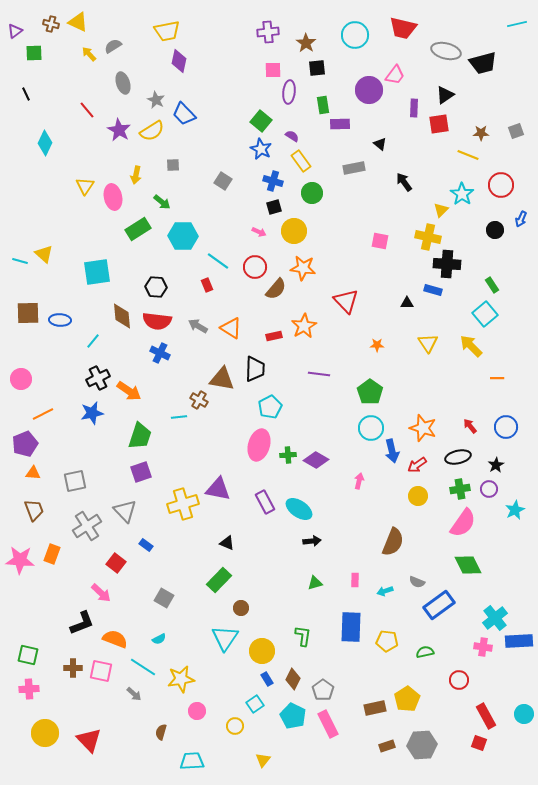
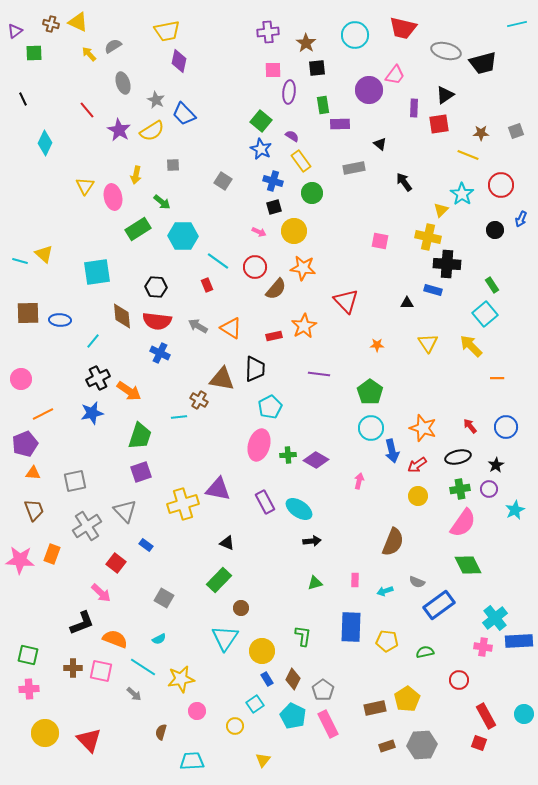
black line at (26, 94): moved 3 px left, 5 px down
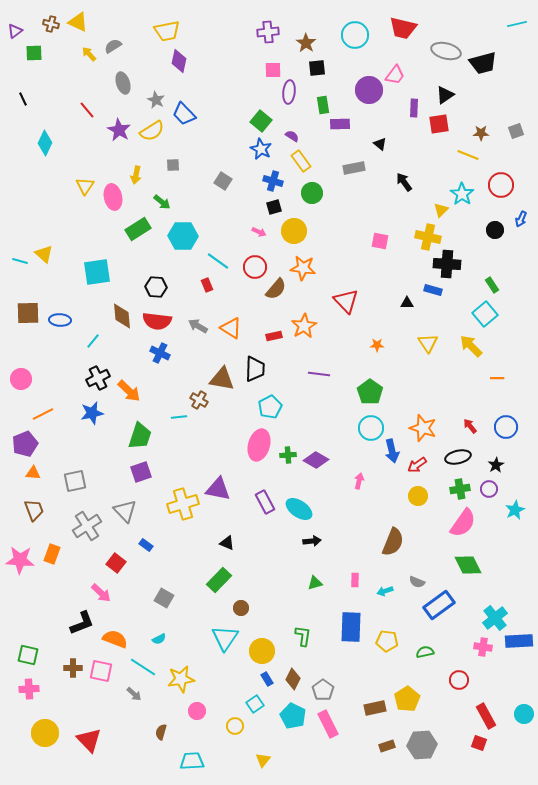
orange arrow at (129, 391): rotated 10 degrees clockwise
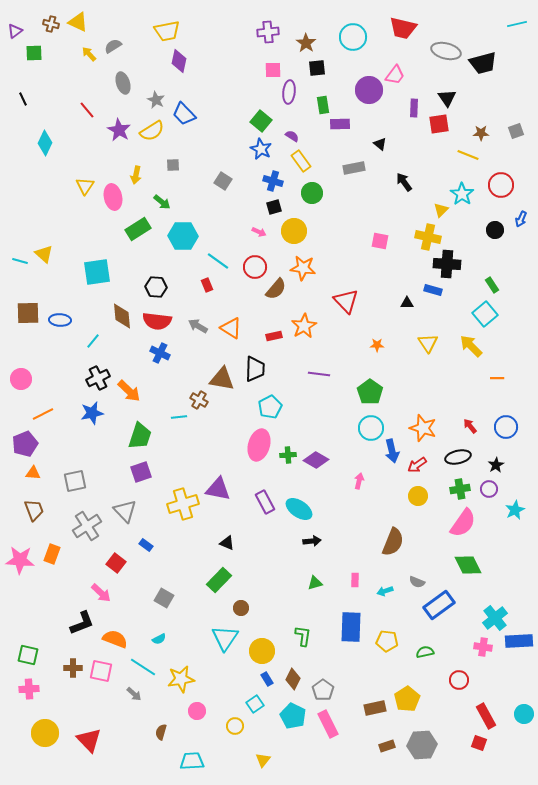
cyan circle at (355, 35): moved 2 px left, 2 px down
black triangle at (445, 95): moved 2 px right, 3 px down; rotated 30 degrees counterclockwise
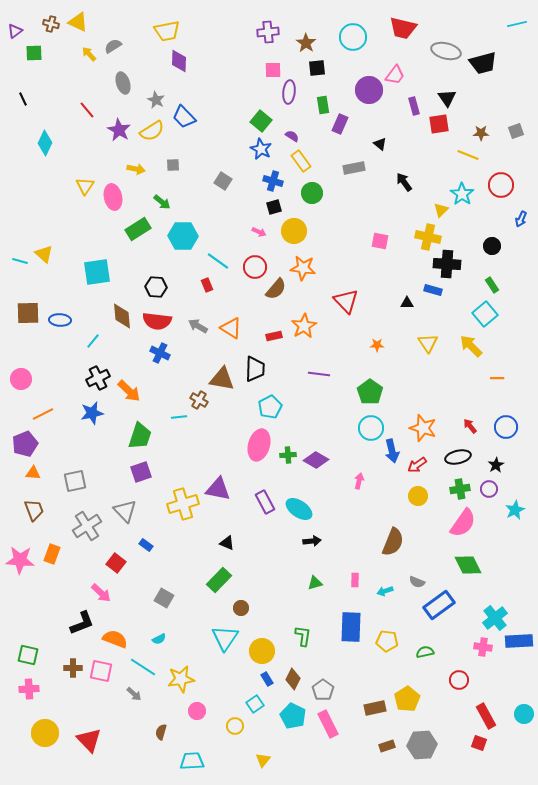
purple diamond at (179, 61): rotated 10 degrees counterclockwise
purple rectangle at (414, 108): moved 2 px up; rotated 18 degrees counterclockwise
blue trapezoid at (184, 114): moved 3 px down
purple rectangle at (340, 124): rotated 66 degrees counterclockwise
yellow arrow at (136, 175): moved 6 px up; rotated 90 degrees counterclockwise
black circle at (495, 230): moved 3 px left, 16 px down
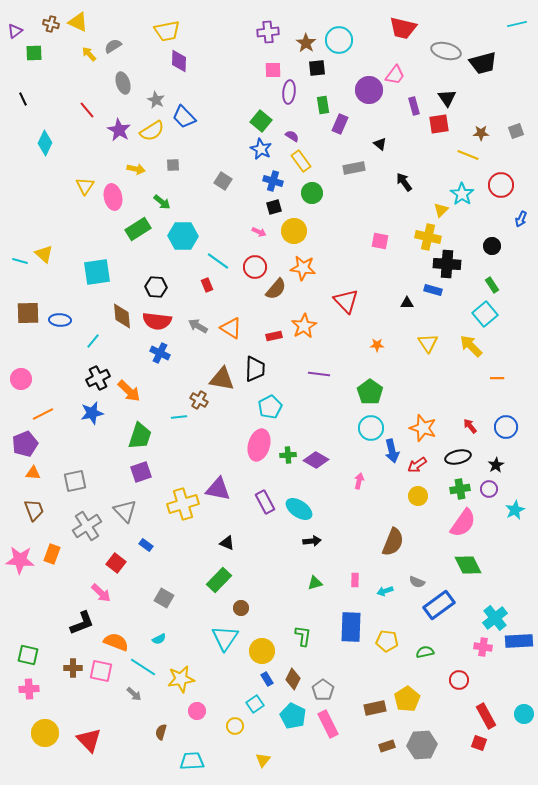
cyan circle at (353, 37): moved 14 px left, 3 px down
orange semicircle at (115, 639): moved 1 px right, 3 px down
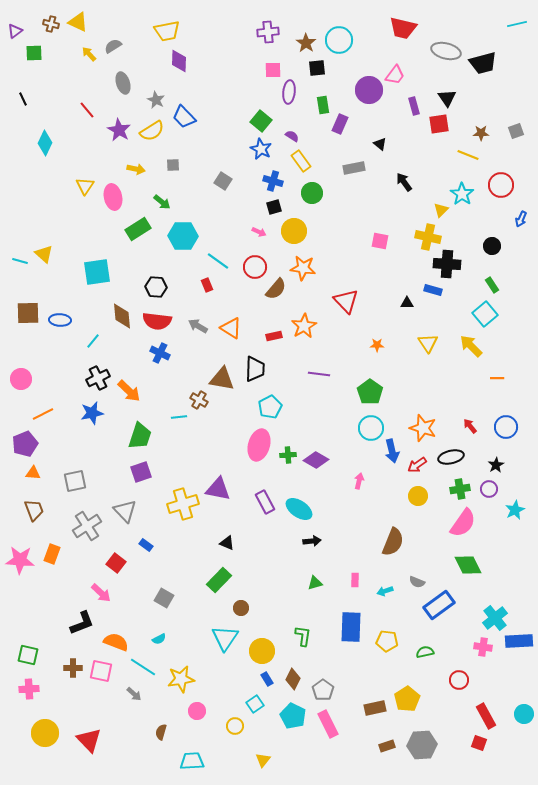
black ellipse at (458, 457): moved 7 px left
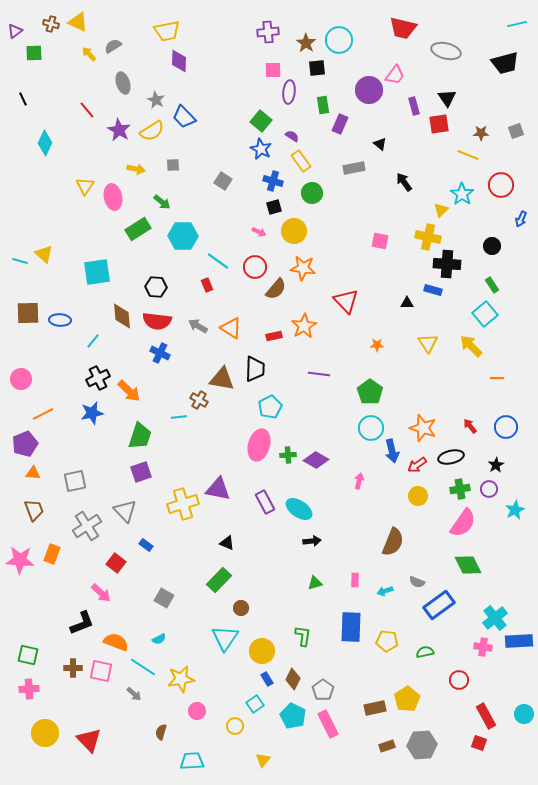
black trapezoid at (483, 63): moved 22 px right
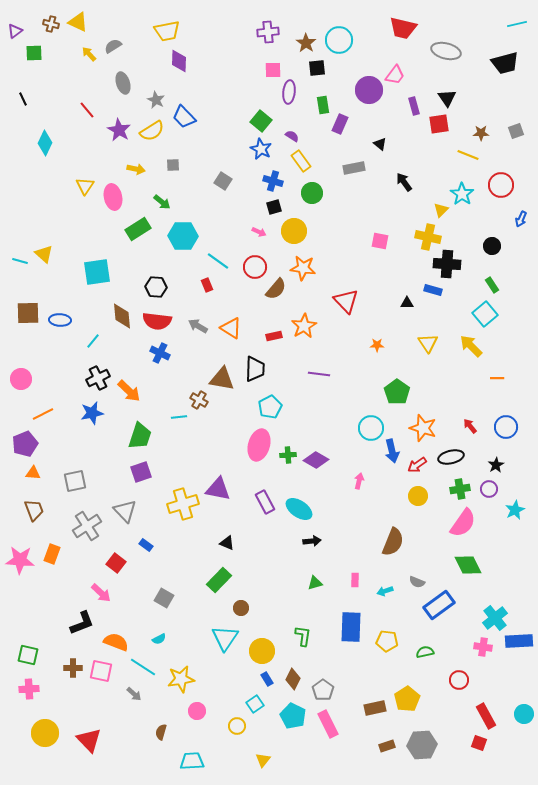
green pentagon at (370, 392): moved 27 px right
yellow circle at (235, 726): moved 2 px right
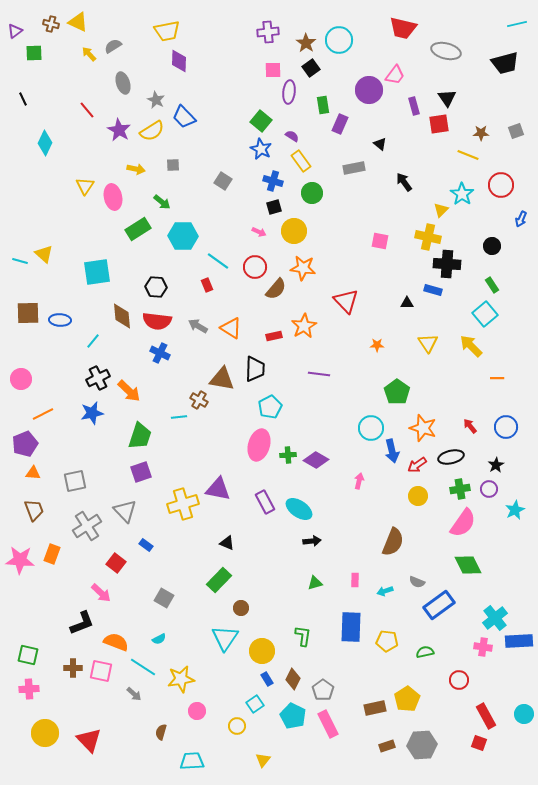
black square at (317, 68): moved 6 px left; rotated 30 degrees counterclockwise
